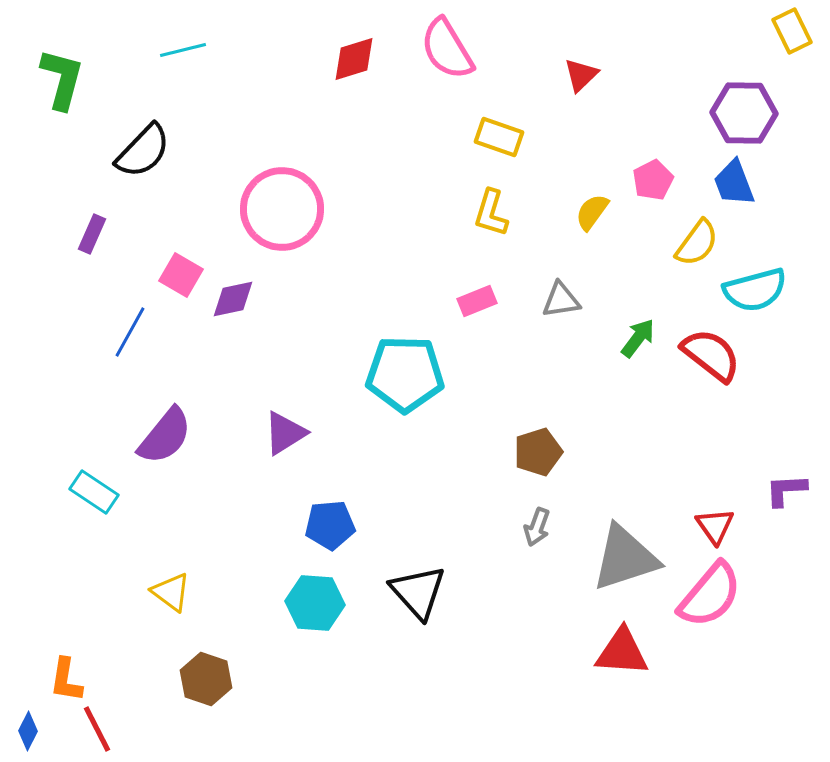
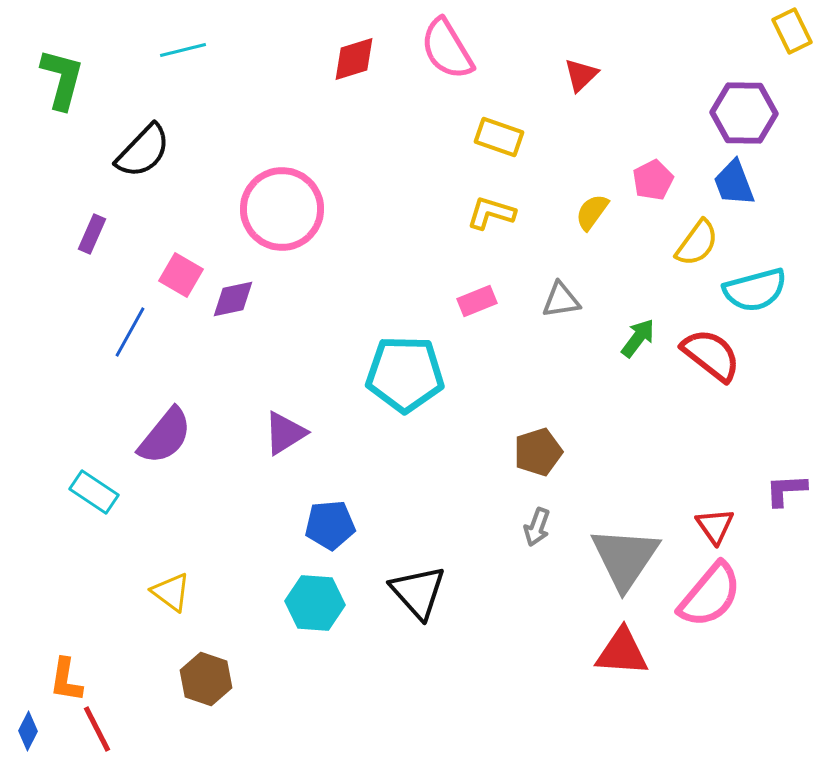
yellow L-shape at (491, 213): rotated 90 degrees clockwise
gray triangle at (625, 558): rotated 38 degrees counterclockwise
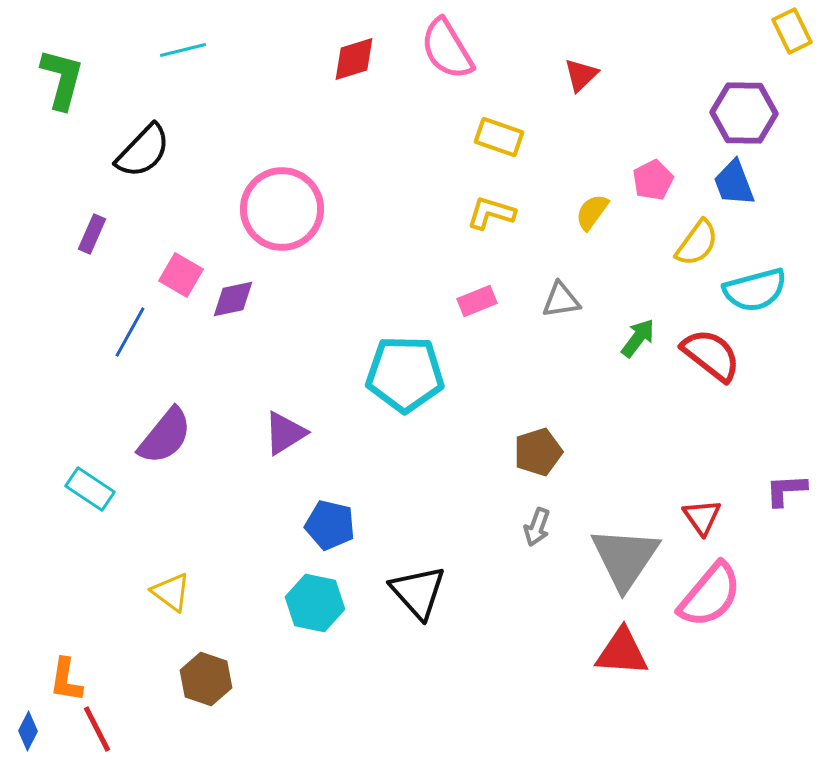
cyan rectangle at (94, 492): moved 4 px left, 3 px up
blue pentagon at (330, 525): rotated 18 degrees clockwise
red triangle at (715, 526): moved 13 px left, 9 px up
cyan hexagon at (315, 603): rotated 8 degrees clockwise
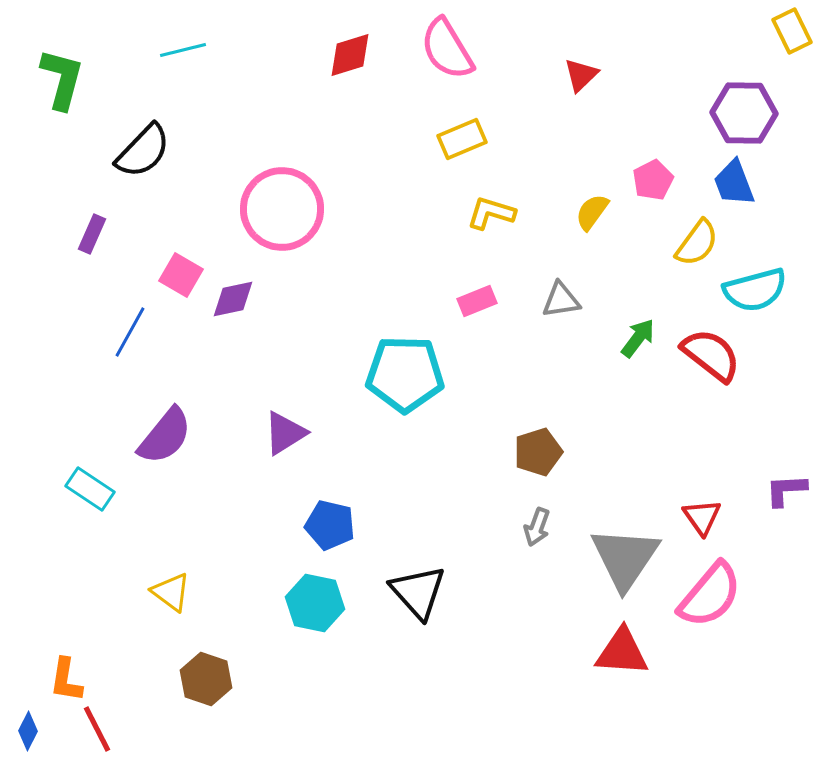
red diamond at (354, 59): moved 4 px left, 4 px up
yellow rectangle at (499, 137): moved 37 px left, 2 px down; rotated 42 degrees counterclockwise
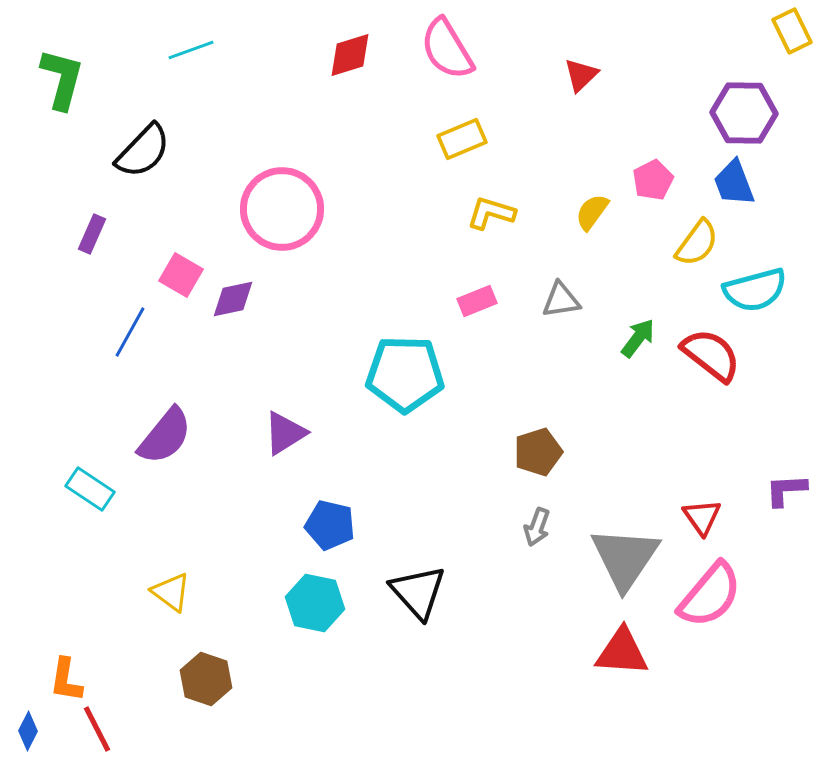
cyan line at (183, 50): moved 8 px right; rotated 6 degrees counterclockwise
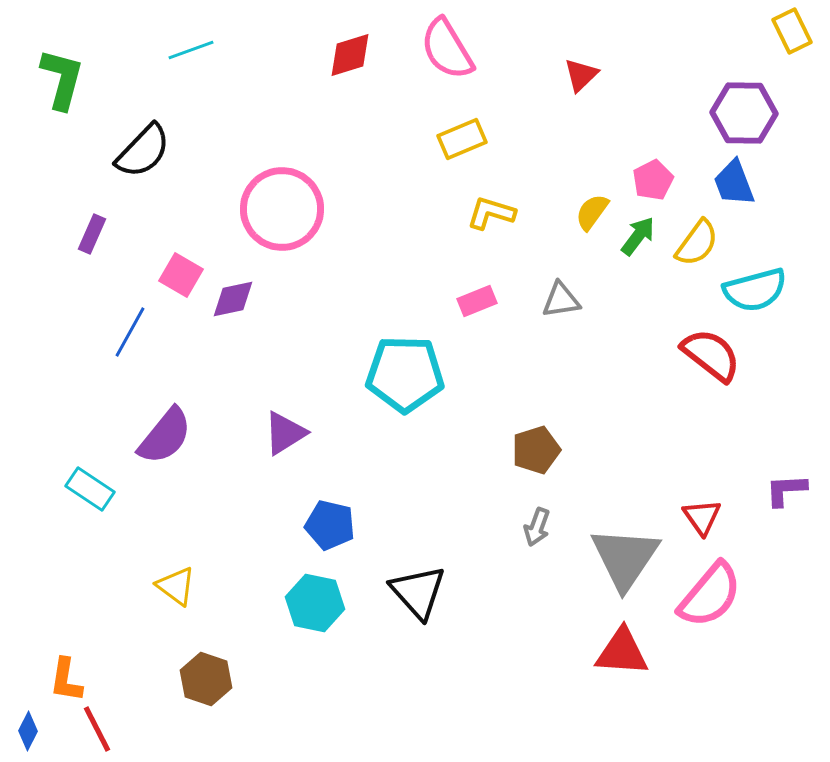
green arrow at (638, 338): moved 102 px up
brown pentagon at (538, 452): moved 2 px left, 2 px up
yellow triangle at (171, 592): moved 5 px right, 6 px up
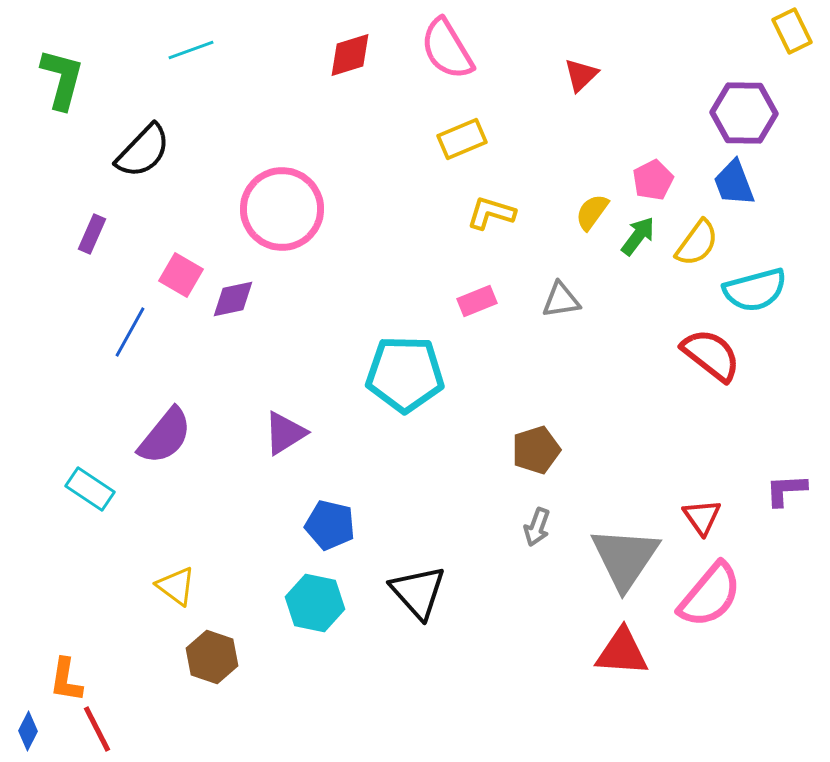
brown hexagon at (206, 679): moved 6 px right, 22 px up
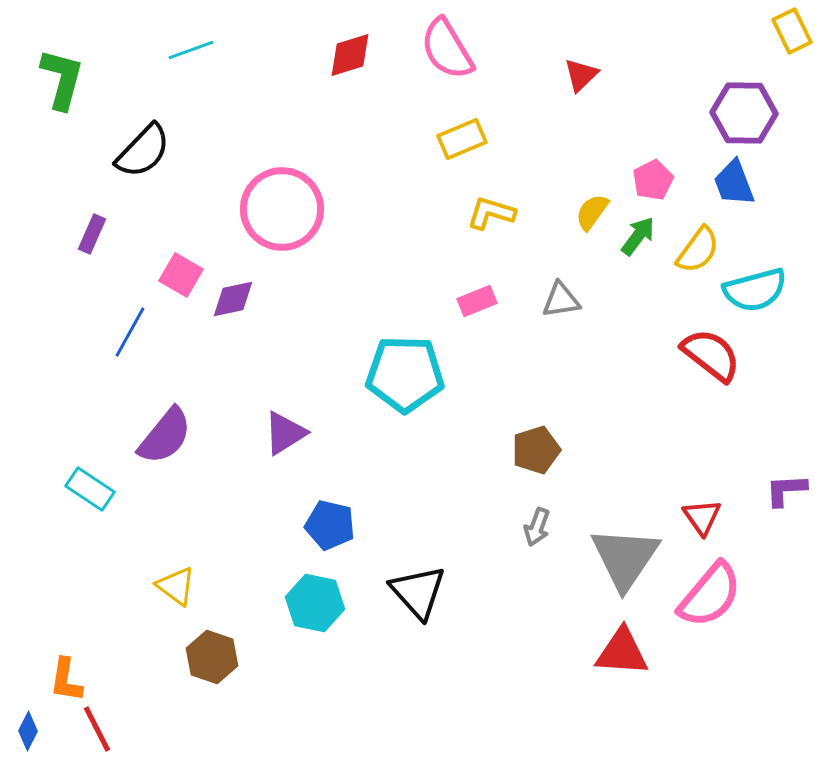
yellow semicircle at (697, 243): moved 1 px right, 7 px down
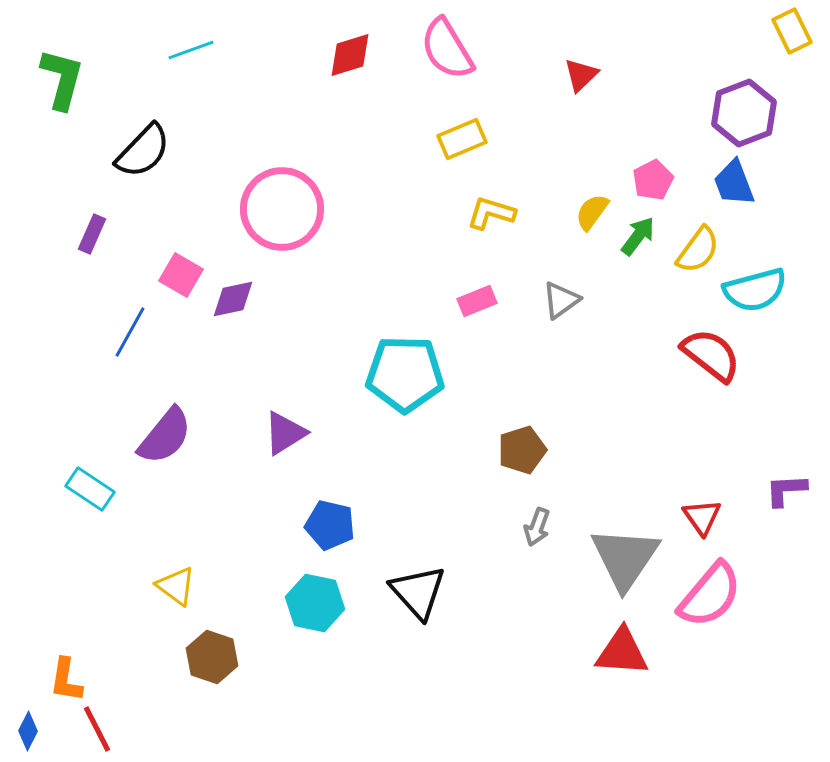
purple hexagon at (744, 113): rotated 22 degrees counterclockwise
gray triangle at (561, 300): rotated 27 degrees counterclockwise
brown pentagon at (536, 450): moved 14 px left
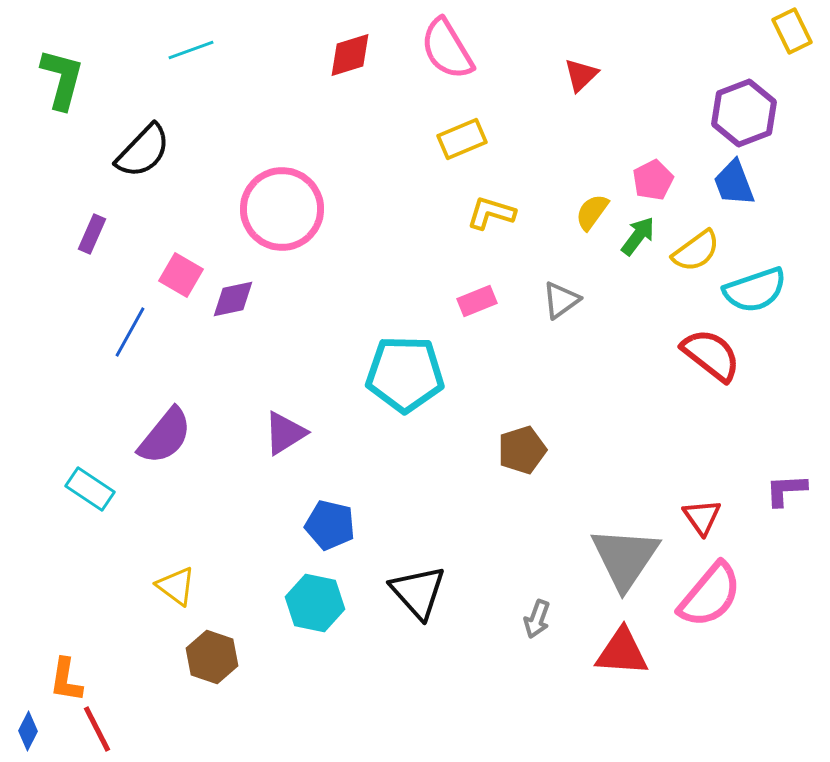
yellow semicircle at (698, 250): moved 2 px left, 1 px down; rotated 18 degrees clockwise
cyan semicircle at (755, 290): rotated 4 degrees counterclockwise
gray arrow at (537, 527): moved 92 px down
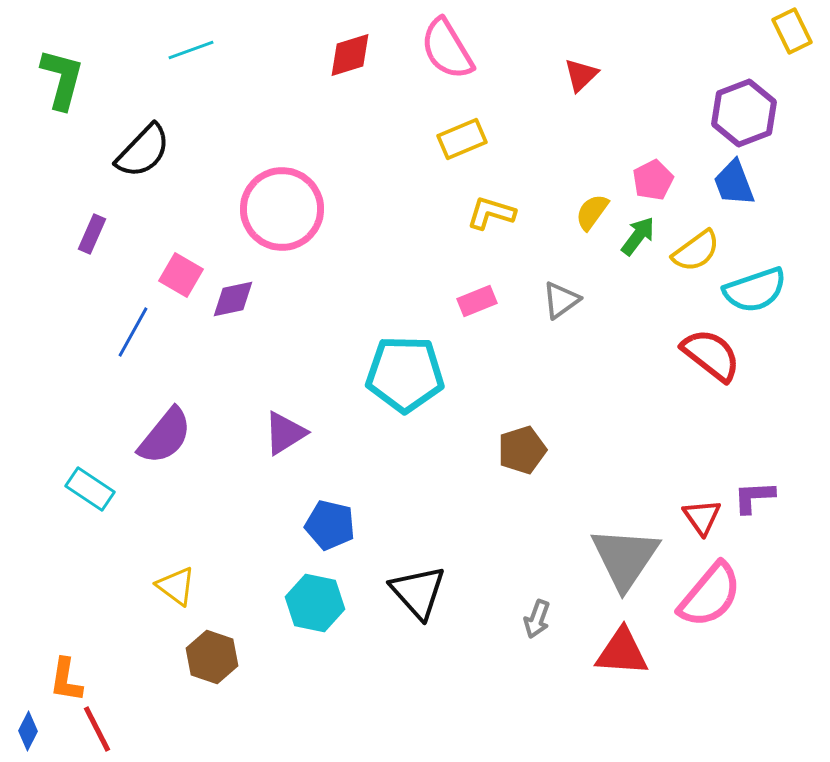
blue line at (130, 332): moved 3 px right
purple L-shape at (786, 490): moved 32 px left, 7 px down
